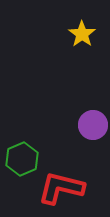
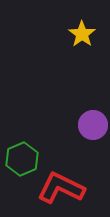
red L-shape: rotated 12 degrees clockwise
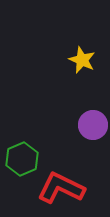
yellow star: moved 26 px down; rotated 12 degrees counterclockwise
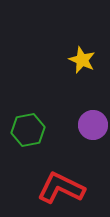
green hexagon: moved 6 px right, 29 px up; rotated 12 degrees clockwise
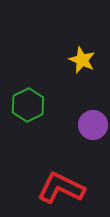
green hexagon: moved 25 px up; rotated 16 degrees counterclockwise
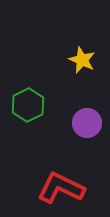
purple circle: moved 6 px left, 2 px up
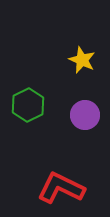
purple circle: moved 2 px left, 8 px up
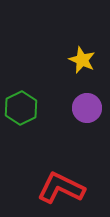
green hexagon: moved 7 px left, 3 px down
purple circle: moved 2 px right, 7 px up
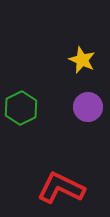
purple circle: moved 1 px right, 1 px up
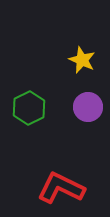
green hexagon: moved 8 px right
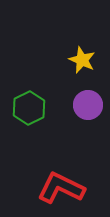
purple circle: moved 2 px up
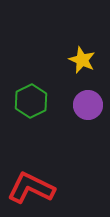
green hexagon: moved 2 px right, 7 px up
red L-shape: moved 30 px left
